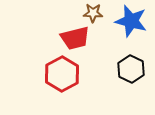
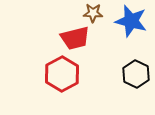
black hexagon: moved 5 px right, 5 px down
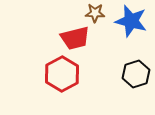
brown star: moved 2 px right
black hexagon: rotated 16 degrees clockwise
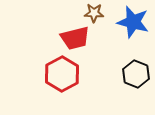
brown star: moved 1 px left
blue star: moved 2 px right, 1 px down
black hexagon: rotated 20 degrees counterclockwise
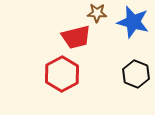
brown star: moved 3 px right
red trapezoid: moved 1 px right, 1 px up
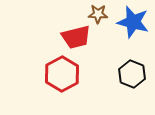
brown star: moved 1 px right, 1 px down
black hexagon: moved 4 px left
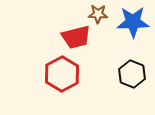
blue star: rotated 16 degrees counterclockwise
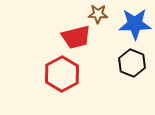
blue star: moved 2 px right, 2 px down
black hexagon: moved 11 px up
